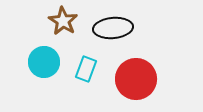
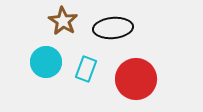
cyan circle: moved 2 px right
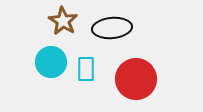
black ellipse: moved 1 px left
cyan circle: moved 5 px right
cyan rectangle: rotated 20 degrees counterclockwise
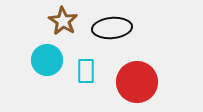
cyan circle: moved 4 px left, 2 px up
cyan rectangle: moved 2 px down
red circle: moved 1 px right, 3 px down
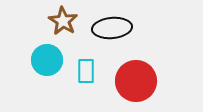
red circle: moved 1 px left, 1 px up
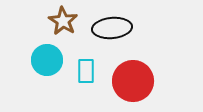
red circle: moved 3 px left
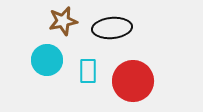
brown star: rotated 28 degrees clockwise
cyan rectangle: moved 2 px right
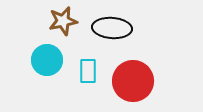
black ellipse: rotated 9 degrees clockwise
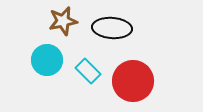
cyan rectangle: rotated 45 degrees counterclockwise
